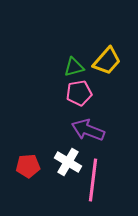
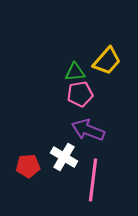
green triangle: moved 1 px right, 5 px down; rotated 10 degrees clockwise
pink pentagon: moved 1 px right, 1 px down
white cross: moved 4 px left, 5 px up
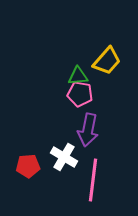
green triangle: moved 3 px right, 4 px down
pink pentagon: rotated 20 degrees clockwise
purple arrow: rotated 100 degrees counterclockwise
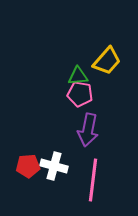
white cross: moved 10 px left, 9 px down; rotated 16 degrees counterclockwise
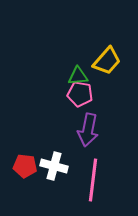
red pentagon: moved 3 px left; rotated 10 degrees clockwise
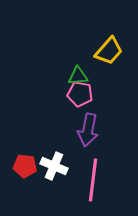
yellow trapezoid: moved 2 px right, 10 px up
white cross: rotated 8 degrees clockwise
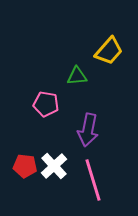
green triangle: moved 1 px left
pink pentagon: moved 34 px left, 10 px down
white cross: rotated 24 degrees clockwise
pink line: rotated 24 degrees counterclockwise
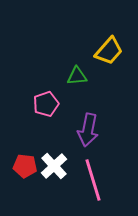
pink pentagon: rotated 30 degrees counterclockwise
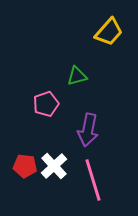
yellow trapezoid: moved 19 px up
green triangle: rotated 10 degrees counterclockwise
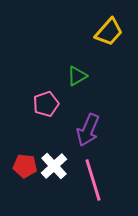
green triangle: rotated 15 degrees counterclockwise
purple arrow: rotated 12 degrees clockwise
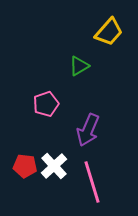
green triangle: moved 2 px right, 10 px up
pink line: moved 1 px left, 2 px down
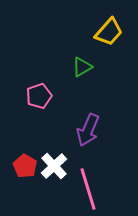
green triangle: moved 3 px right, 1 px down
pink pentagon: moved 7 px left, 8 px up
red pentagon: rotated 25 degrees clockwise
pink line: moved 4 px left, 7 px down
